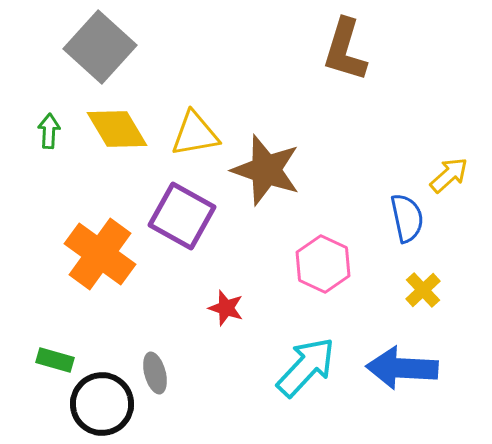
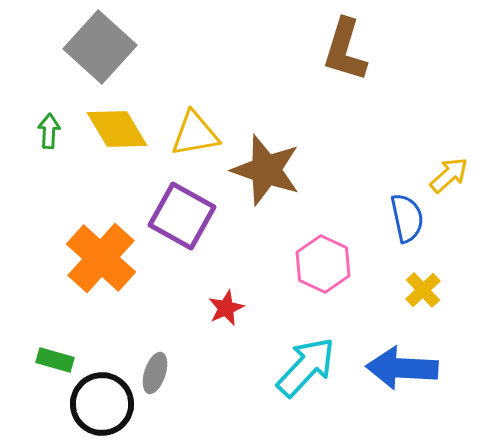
orange cross: moved 1 px right, 4 px down; rotated 6 degrees clockwise
red star: rotated 30 degrees clockwise
gray ellipse: rotated 33 degrees clockwise
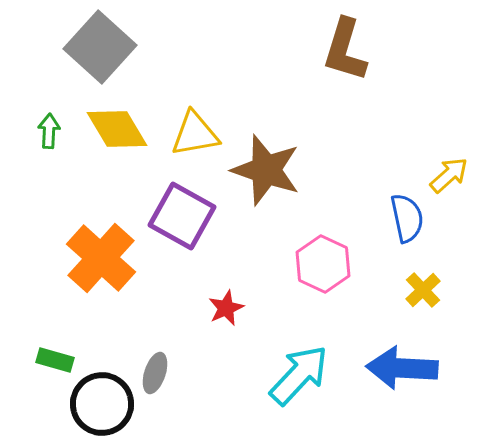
cyan arrow: moved 7 px left, 8 px down
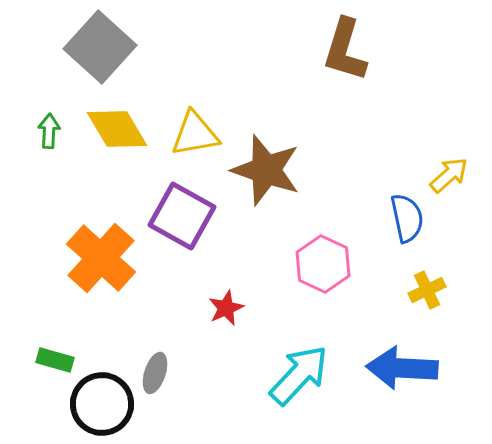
yellow cross: moved 4 px right; rotated 18 degrees clockwise
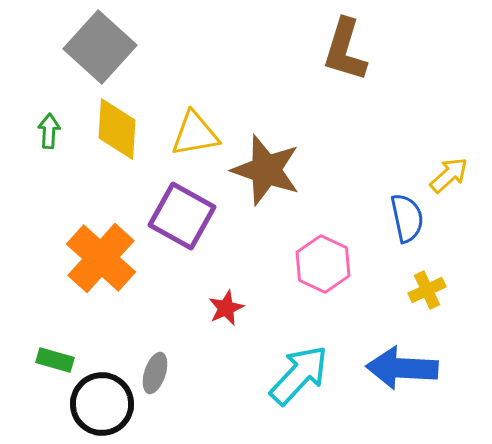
yellow diamond: rotated 34 degrees clockwise
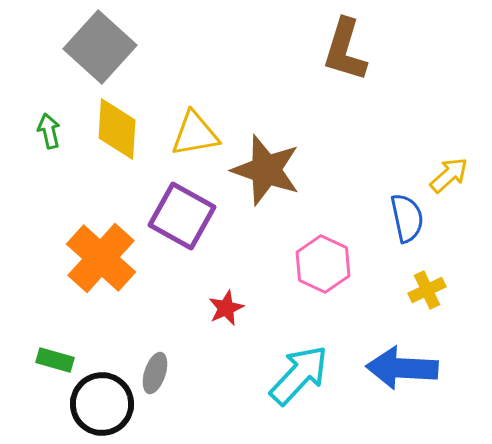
green arrow: rotated 16 degrees counterclockwise
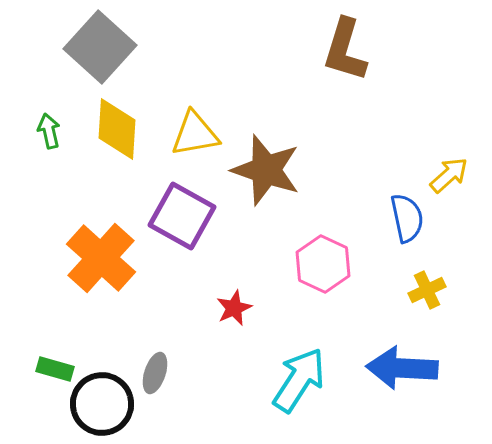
red star: moved 8 px right
green rectangle: moved 9 px down
cyan arrow: moved 5 px down; rotated 10 degrees counterclockwise
